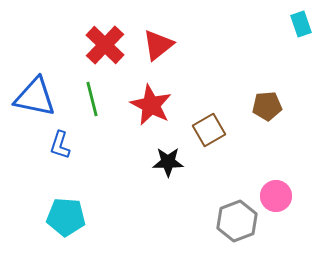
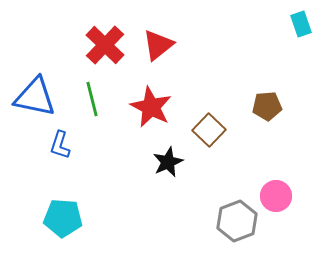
red star: moved 2 px down
brown square: rotated 16 degrees counterclockwise
black star: rotated 24 degrees counterclockwise
cyan pentagon: moved 3 px left, 1 px down
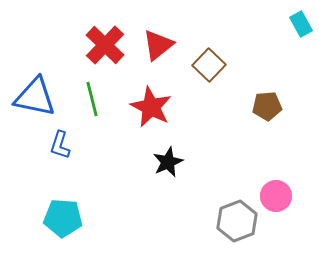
cyan rectangle: rotated 10 degrees counterclockwise
brown square: moved 65 px up
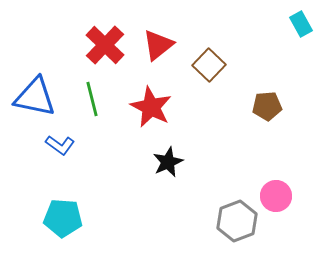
blue L-shape: rotated 72 degrees counterclockwise
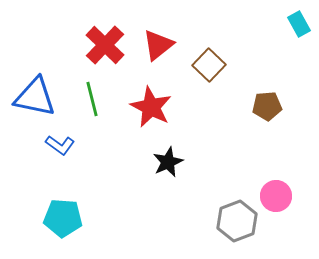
cyan rectangle: moved 2 px left
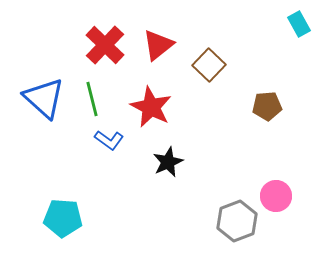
blue triangle: moved 9 px right, 1 px down; rotated 30 degrees clockwise
blue L-shape: moved 49 px right, 5 px up
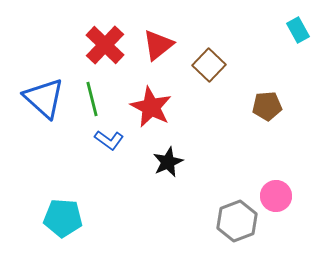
cyan rectangle: moved 1 px left, 6 px down
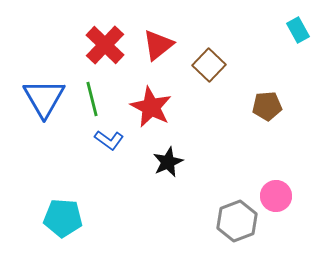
blue triangle: rotated 18 degrees clockwise
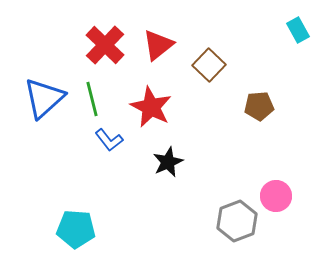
blue triangle: rotated 18 degrees clockwise
brown pentagon: moved 8 px left
blue L-shape: rotated 16 degrees clockwise
cyan pentagon: moved 13 px right, 11 px down
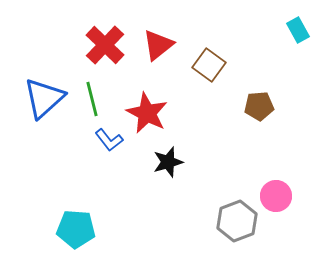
brown square: rotated 8 degrees counterclockwise
red star: moved 4 px left, 6 px down
black star: rotated 8 degrees clockwise
